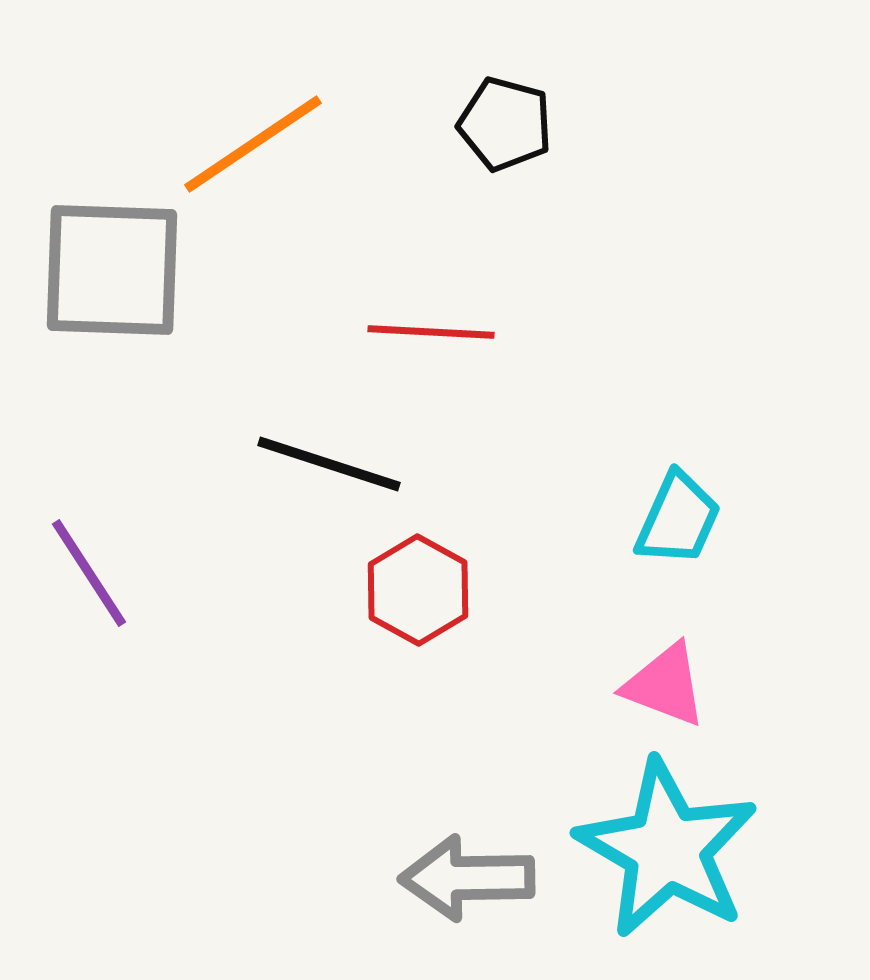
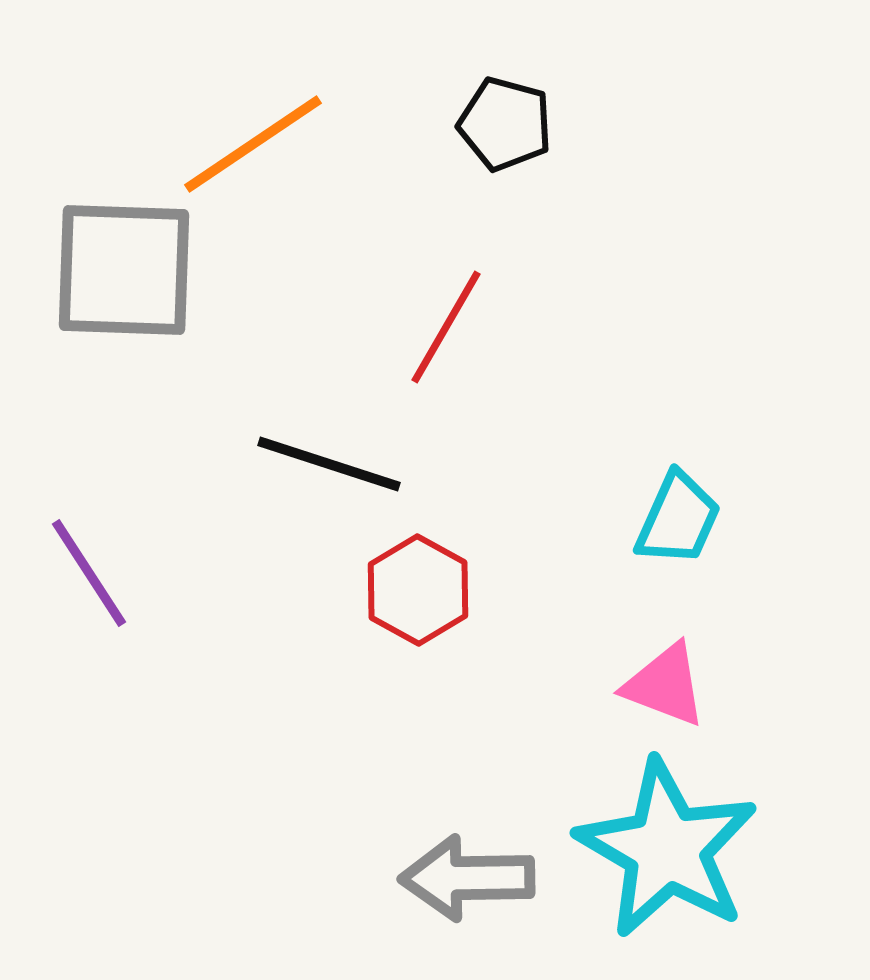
gray square: moved 12 px right
red line: moved 15 px right, 5 px up; rotated 63 degrees counterclockwise
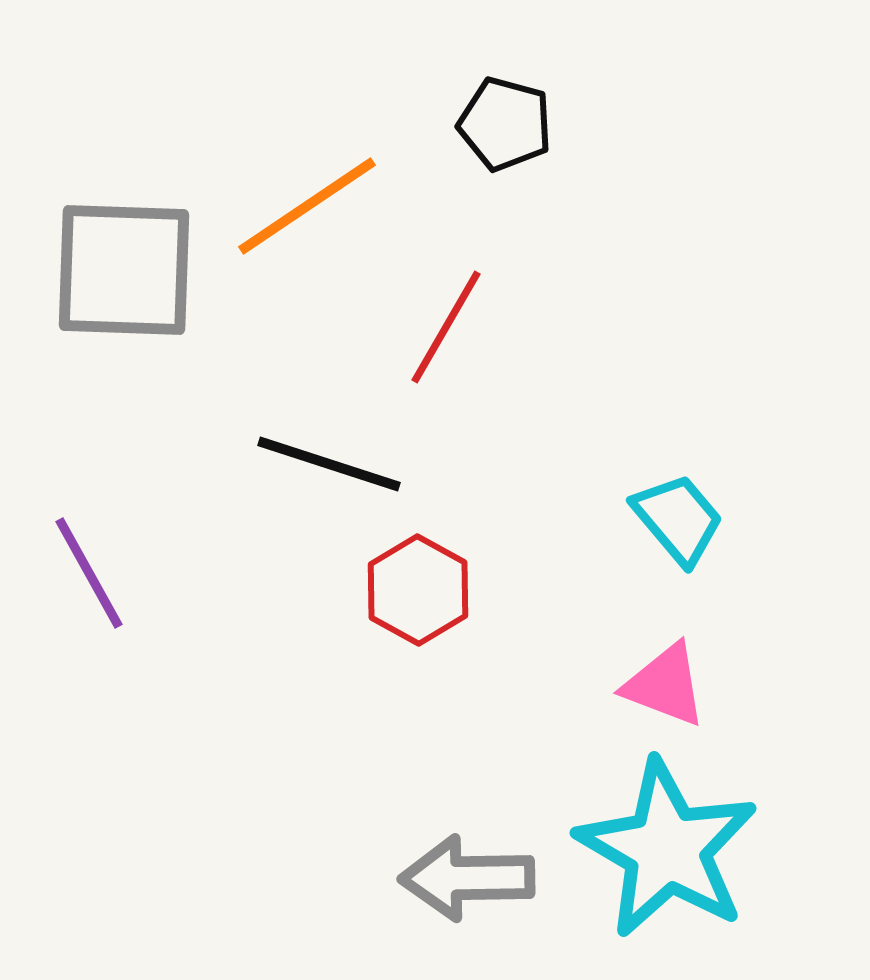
orange line: moved 54 px right, 62 px down
cyan trapezoid: rotated 64 degrees counterclockwise
purple line: rotated 4 degrees clockwise
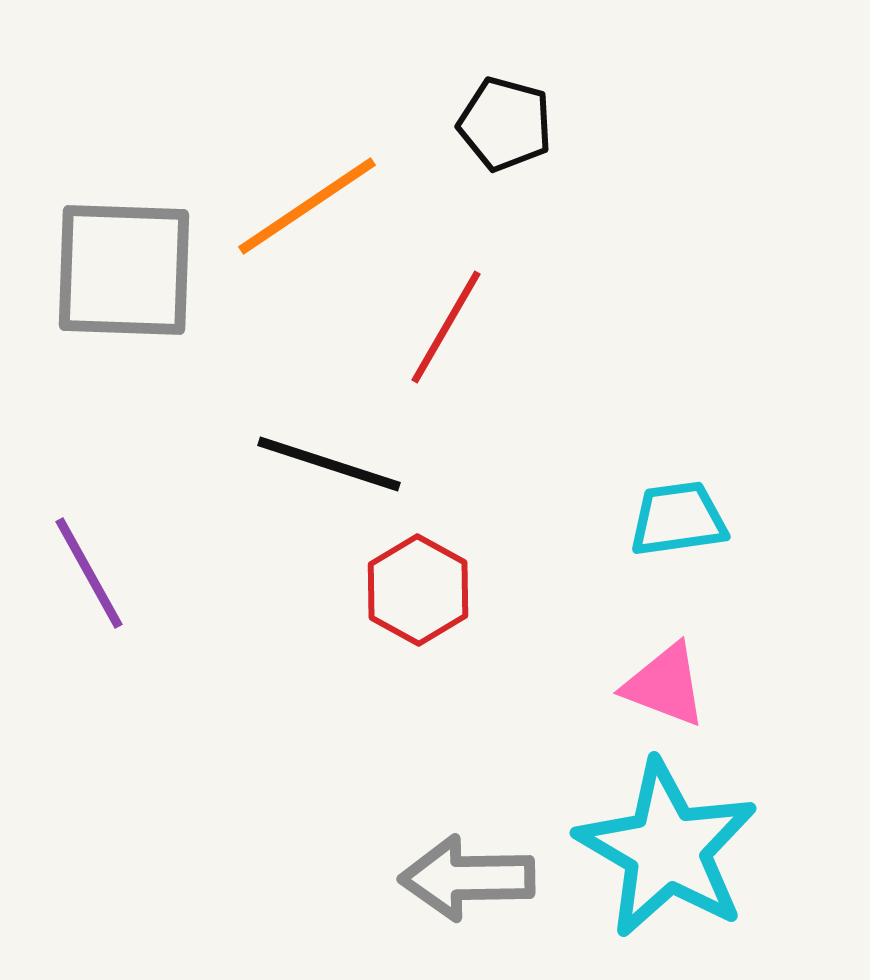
cyan trapezoid: rotated 58 degrees counterclockwise
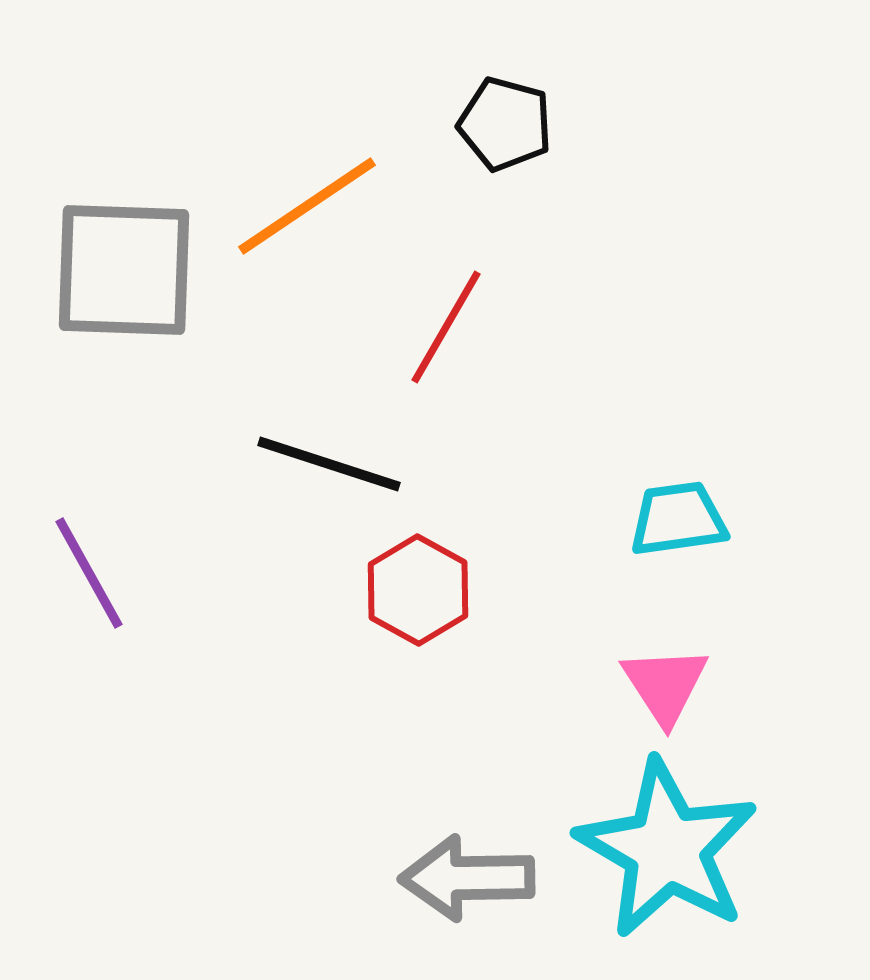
pink triangle: rotated 36 degrees clockwise
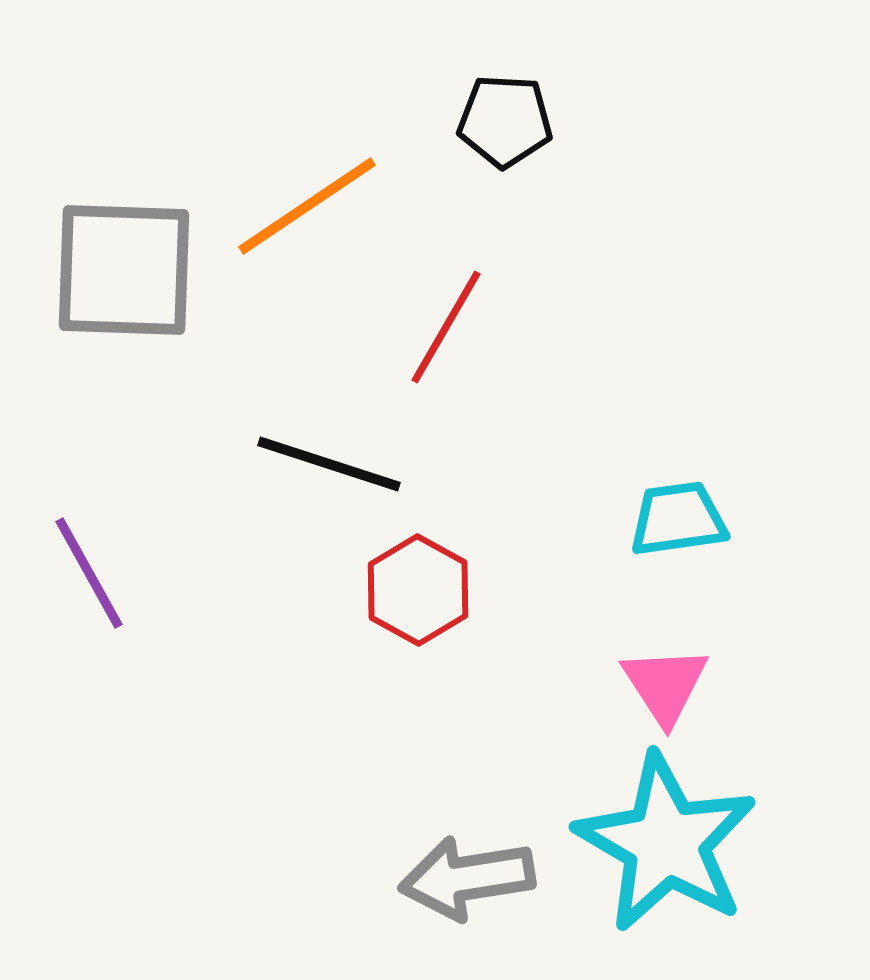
black pentagon: moved 3 px up; rotated 12 degrees counterclockwise
cyan star: moved 1 px left, 6 px up
gray arrow: rotated 8 degrees counterclockwise
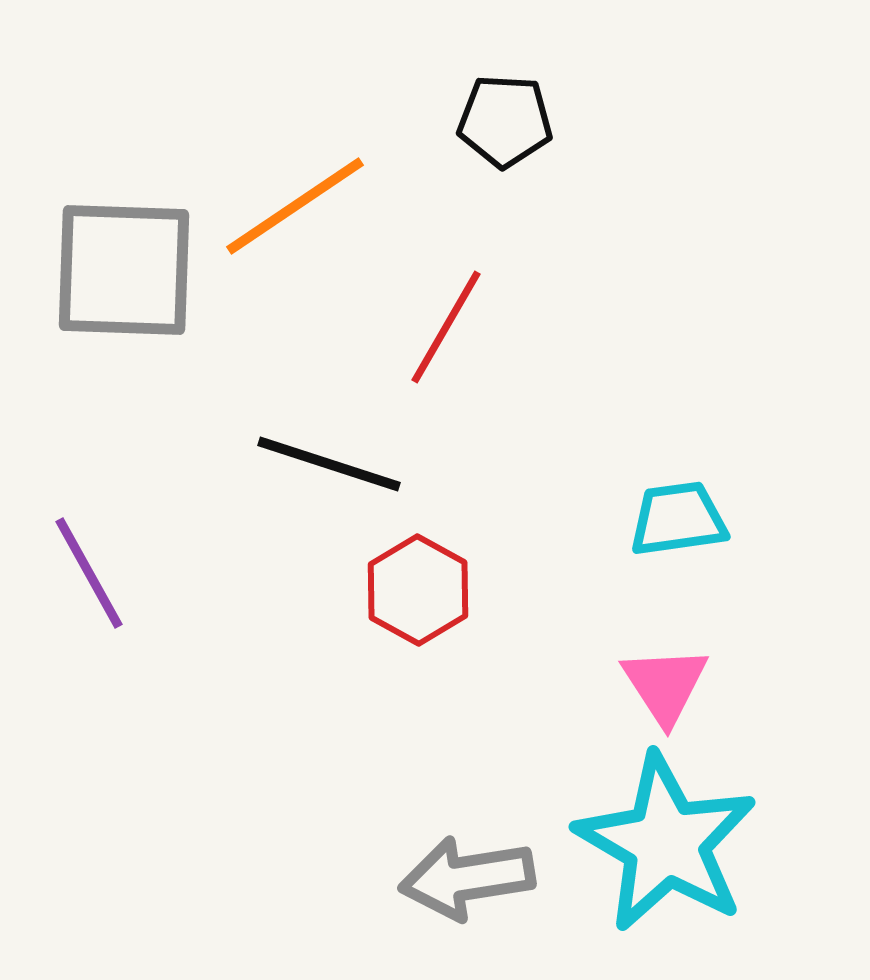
orange line: moved 12 px left
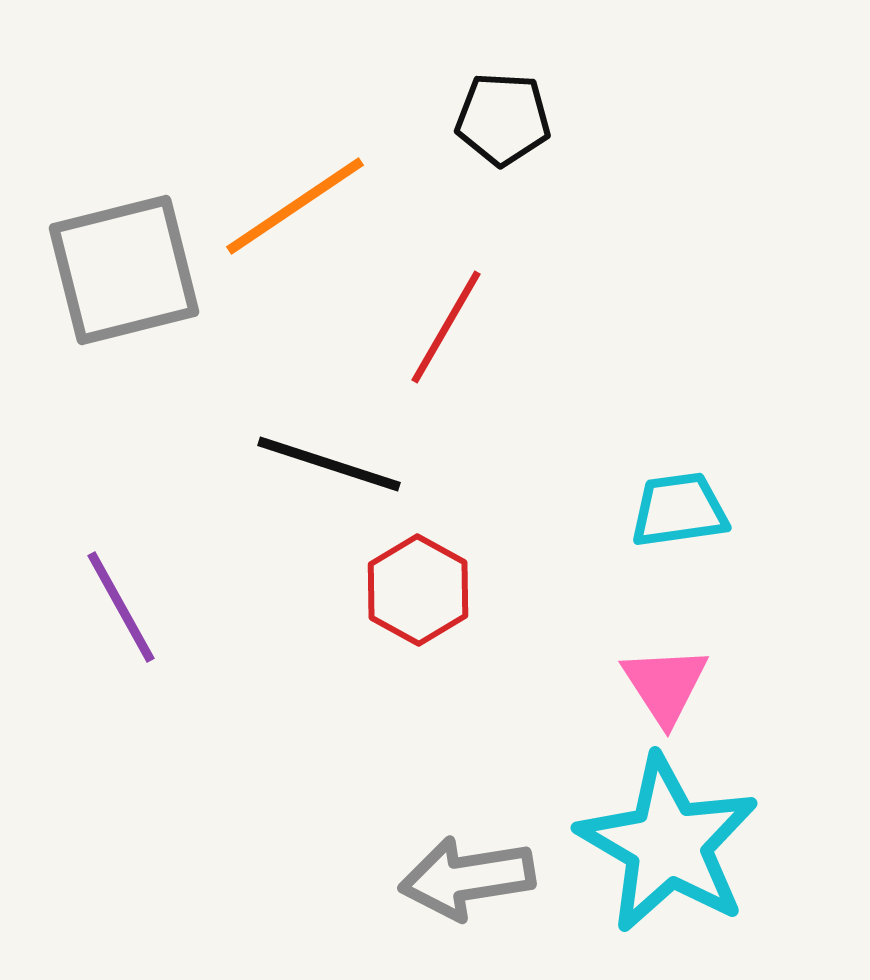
black pentagon: moved 2 px left, 2 px up
gray square: rotated 16 degrees counterclockwise
cyan trapezoid: moved 1 px right, 9 px up
purple line: moved 32 px right, 34 px down
cyan star: moved 2 px right, 1 px down
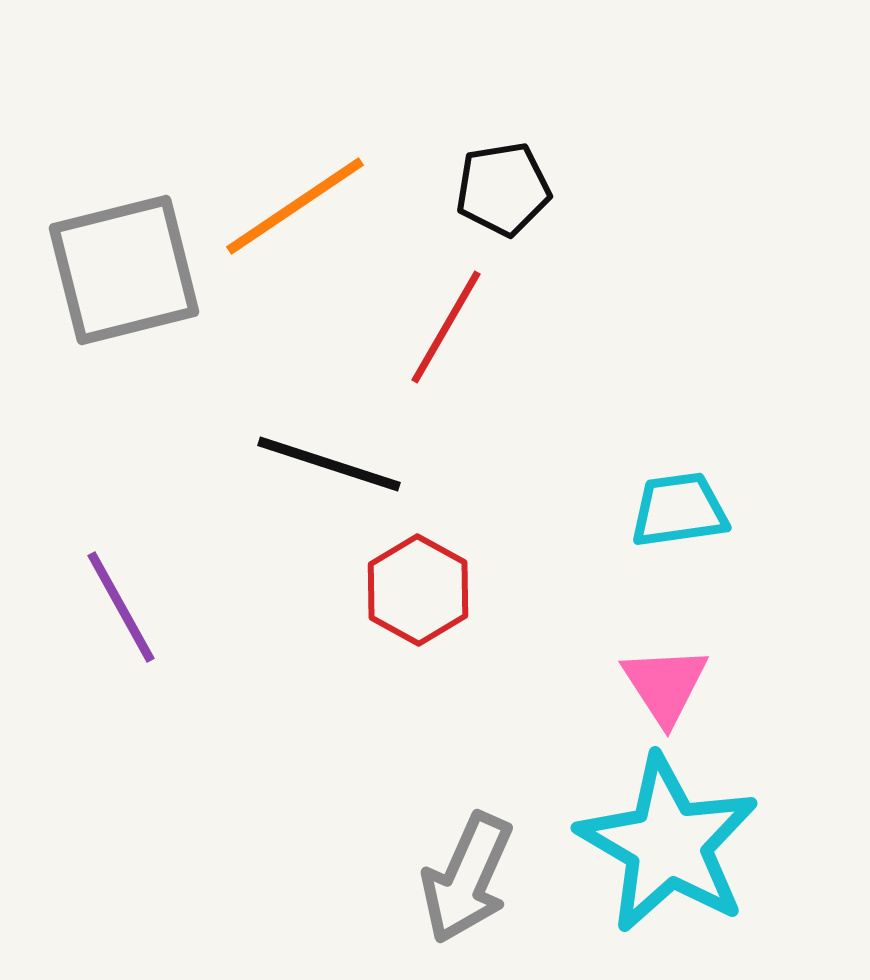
black pentagon: moved 70 px down; rotated 12 degrees counterclockwise
gray arrow: rotated 57 degrees counterclockwise
